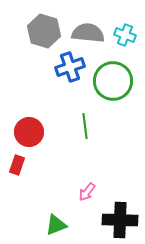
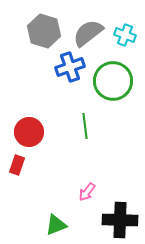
gray semicircle: rotated 44 degrees counterclockwise
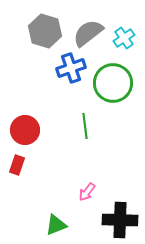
gray hexagon: moved 1 px right
cyan cross: moved 1 px left, 3 px down; rotated 35 degrees clockwise
blue cross: moved 1 px right, 1 px down
green circle: moved 2 px down
red circle: moved 4 px left, 2 px up
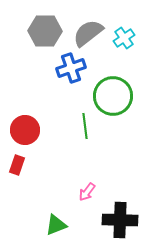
gray hexagon: rotated 16 degrees counterclockwise
green circle: moved 13 px down
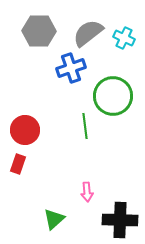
gray hexagon: moved 6 px left
cyan cross: rotated 30 degrees counterclockwise
red rectangle: moved 1 px right, 1 px up
pink arrow: rotated 42 degrees counterclockwise
green triangle: moved 2 px left, 6 px up; rotated 20 degrees counterclockwise
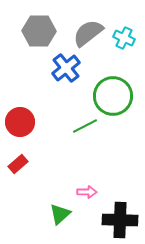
blue cross: moved 5 px left; rotated 20 degrees counterclockwise
green line: rotated 70 degrees clockwise
red circle: moved 5 px left, 8 px up
red rectangle: rotated 30 degrees clockwise
pink arrow: rotated 84 degrees counterclockwise
green triangle: moved 6 px right, 5 px up
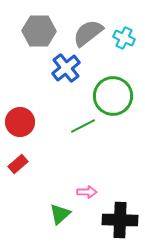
green line: moved 2 px left
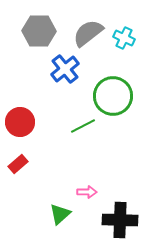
blue cross: moved 1 px left, 1 px down
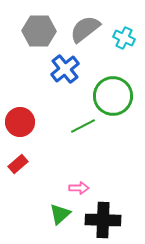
gray semicircle: moved 3 px left, 4 px up
pink arrow: moved 8 px left, 4 px up
black cross: moved 17 px left
